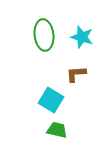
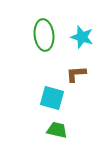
cyan square: moved 1 px right, 2 px up; rotated 15 degrees counterclockwise
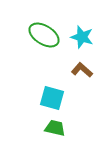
green ellipse: rotated 52 degrees counterclockwise
brown L-shape: moved 6 px right, 4 px up; rotated 45 degrees clockwise
green trapezoid: moved 2 px left, 2 px up
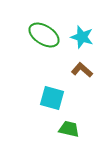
green trapezoid: moved 14 px right, 1 px down
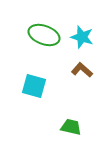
green ellipse: rotated 12 degrees counterclockwise
cyan square: moved 18 px left, 12 px up
green trapezoid: moved 2 px right, 2 px up
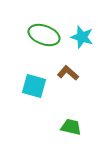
brown L-shape: moved 14 px left, 3 px down
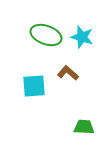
green ellipse: moved 2 px right
cyan square: rotated 20 degrees counterclockwise
green trapezoid: moved 13 px right; rotated 10 degrees counterclockwise
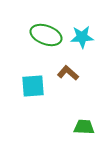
cyan star: rotated 20 degrees counterclockwise
cyan square: moved 1 px left
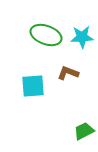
brown L-shape: rotated 20 degrees counterclockwise
green trapezoid: moved 4 px down; rotated 30 degrees counterclockwise
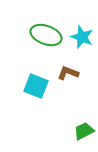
cyan star: rotated 25 degrees clockwise
cyan square: moved 3 px right; rotated 25 degrees clockwise
